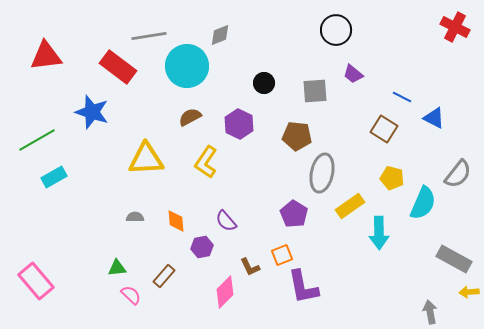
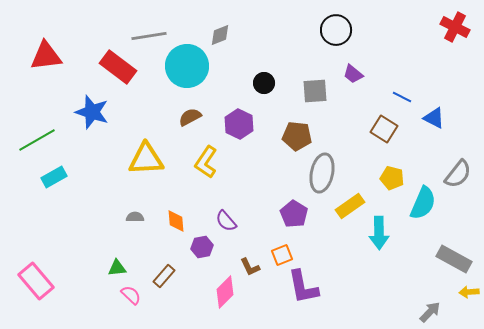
gray arrow at (430, 312): rotated 55 degrees clockwise
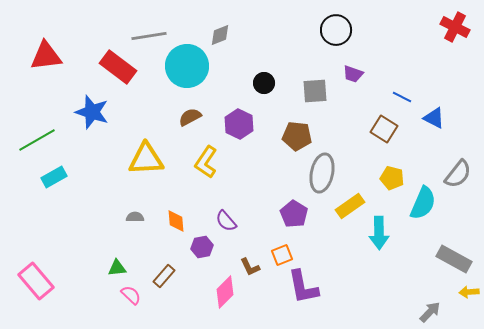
purple trapezoid at (353, 74): rotated 20 degrees counterclockwise
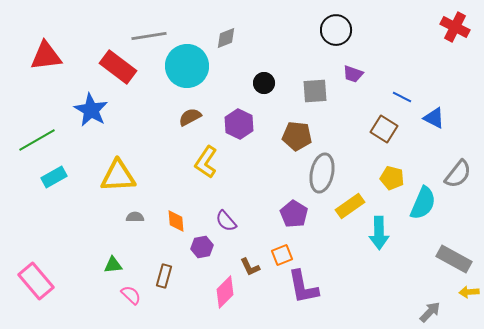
gray diamond at (220, 35): moved 6 px right, 3 px down
blue star at (92, 112): moved 1 px left, 2 px up; rotated 12 degrees clockwise
yellow triangle at (146, 159): moved 28 px left, 17 px down
green triangle at (117, 268): moved 4 px left, 3 px up
brown rectangle at (164, 276): rotated 25 degrees counterclockwise
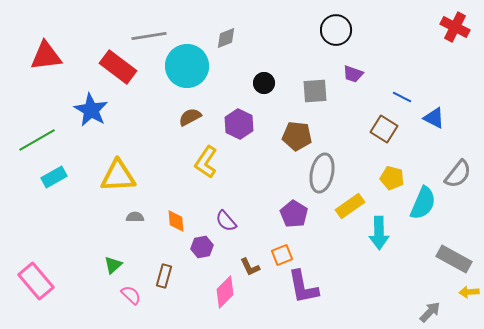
green triangle at (113, 265): rotated 36 degrees counterclockwise
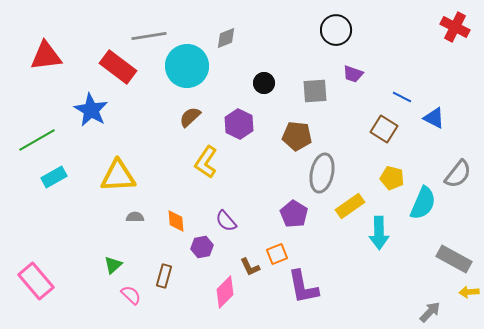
brown semicircle at (190, 117): rotated 15 degrees counterclockwise
orange square at (282, 255): moved 5 px left, 1 px up
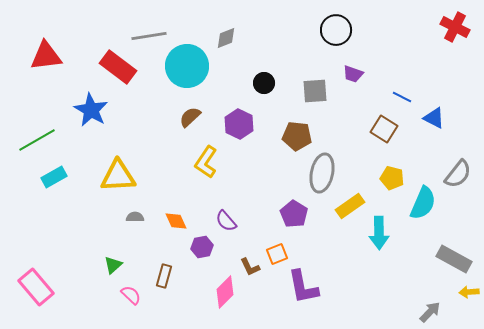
orange diamond at (176, 221): rotated 20 degrees counterclockwise
pink rectangle at (36, 281): moved 6 px down
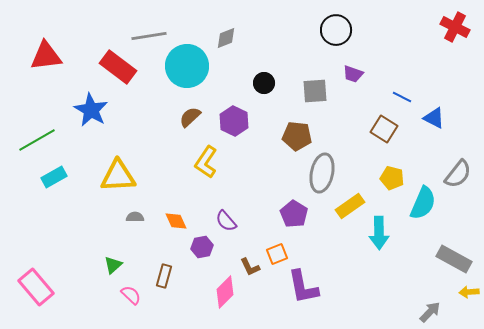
purple hexagon at (239, 124): moved 5 px left, 3 px up
